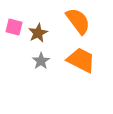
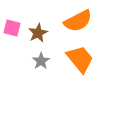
orange semicircle: rotated 100 degrees clockwise
pink square: moved 2 px left, 1 px down
orange trapezoid: moved 1 px left, 1 px up; rotated 24 degrees clockwise
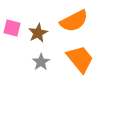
orange semicircle: moved 4 px left
gray star: moved 1 px down
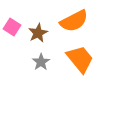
pink square: moved 1 px up; rotated 18 degrees clockwise
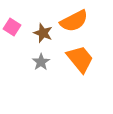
brown star: moved 5 px right; rotated 24 degrees counterclockwise
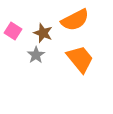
orange semicircle: moved 1 px right, 1 px up
pink square: moved 1 px right, 4 px down
gray star: moved 5 px left, 7 px up
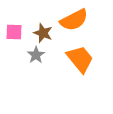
orange semicircle: moved 1 px left
pink square: moved 1 px right, 1 px down; rotated 30 degrees counterclockwise
